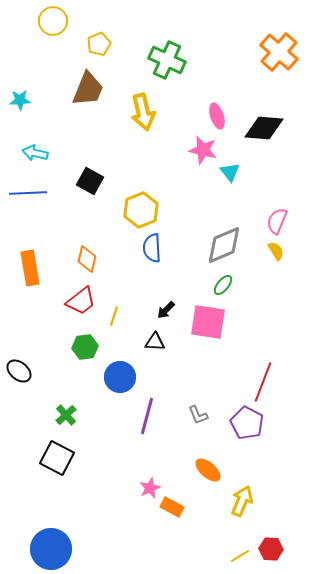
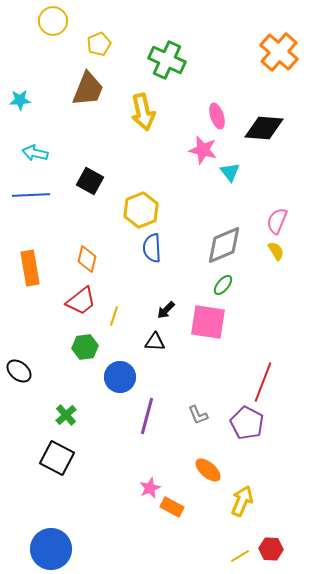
blue line at (28, 193): moved 3 px right, 2 px down
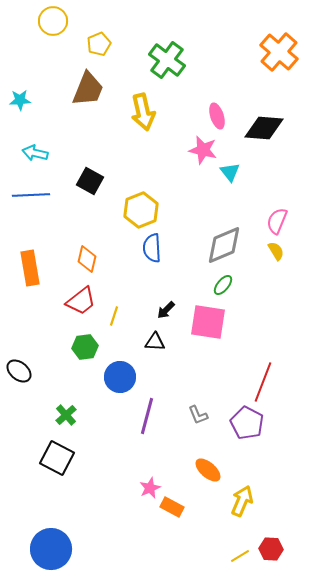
green cross at (167, 60): rotated 12 degrees clockwise
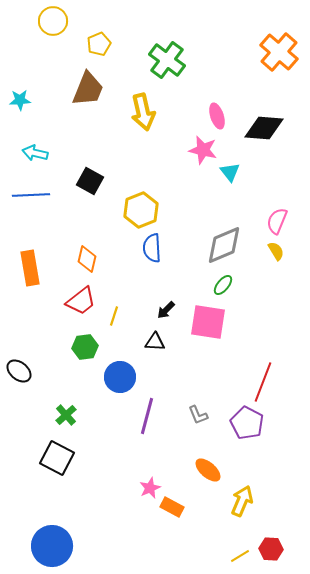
blue circle at (51, 549): moved 1 px right, 3 px up
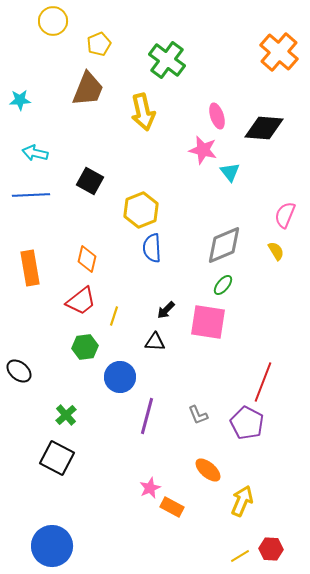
pink semicircle at (277, 221): moved 8 px right, 6 px up
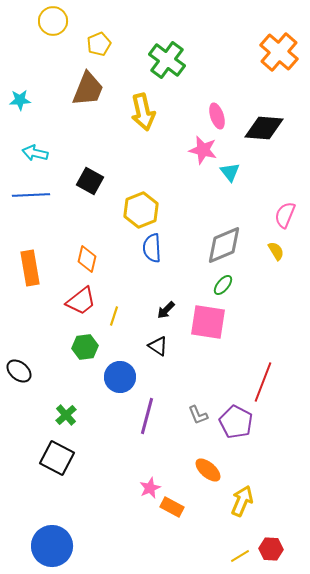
black triangle at (155, 342): moved 3 px right, 4 px down; rotated 30 degrees clockwise
purple pentagon at (247, 423): moved 11 px left, 1 px up
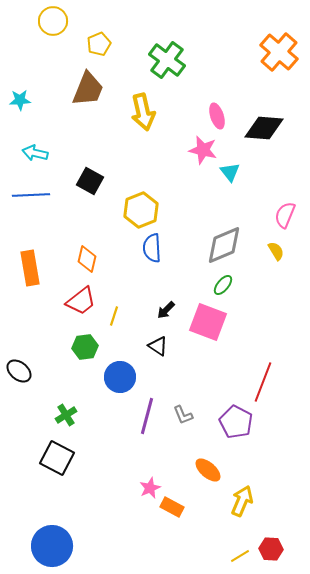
pink square at (208, 322): rotated 12 degrees clockwise
green cross at (66, 415): rotated 10 degrees clockwise
gray L-shape at (198, 415): moved 15 px left
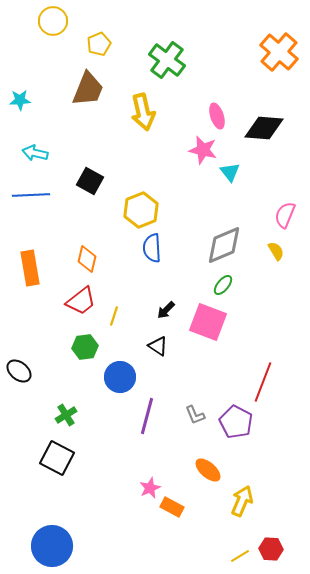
gray L-shape at (183, 415): moved 12 px right
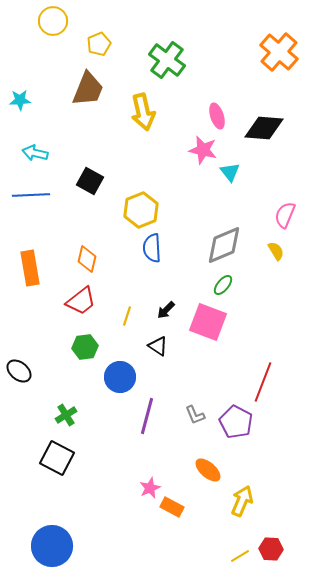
yellow line at (114, 316): moved 13 px right
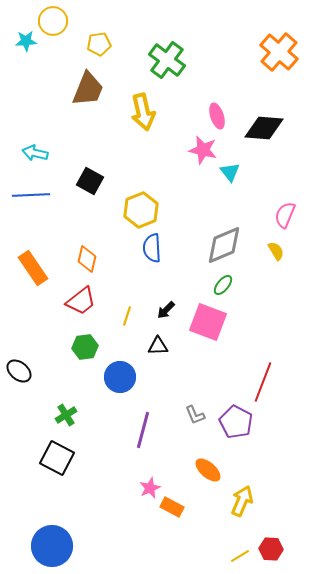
yellow pentagon at (99, 44): rotated 15 degrees clockwise
cyan star at (20, 100): moved 6 px right, 59 px up
orange rectangle at (30, 268): moved 3 px right; rotated 24 degrees counterclockwise
black triangle at (158, 346): rotated 35 degrees counterclockwise
purple line at (147, 416): moved 4 px left, 14 px down
